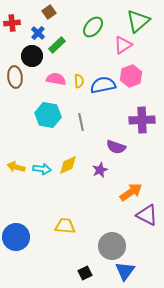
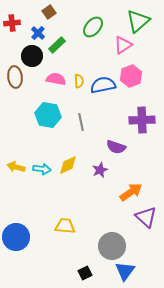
purple triangle: moved 1 px left, 2 px down; rotated 15 degrees clockwise
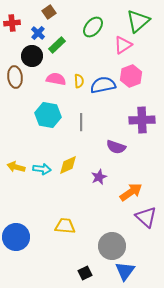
gray line: rotated 12 degrees clockwise
purple star: moved 1 px left, 7 px down
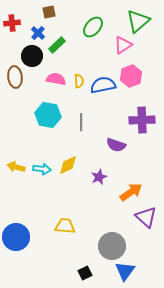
brown square: rotated 24 degrees clockwise
purple semicircle: moved 2 px up
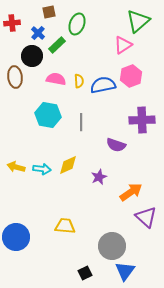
green ellipse: moved 16 px left, 3 px up; rotated 20 degrees counterclockwise
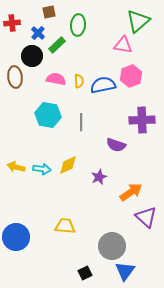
green ellipse: moved 1 px right, 1 px down; rotated 15 degrees counterclockwise
pink triangle: rotated 42 degrees clockwise
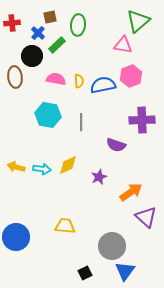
brown square: moved 1 px right, 5 px down
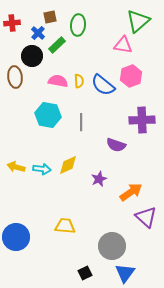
pink semicircle: moved 2 px right, 2 px down
blue semicircle: rotated 130 degrees counterclockwise
purple star: moved 2 px down
blue triangle: moved 2 px down
